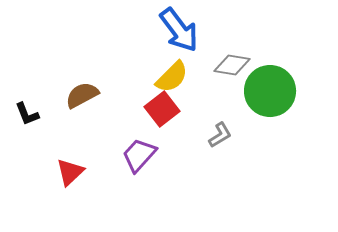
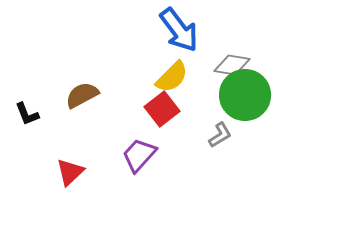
green circle: moved 25 px left, 4 px down
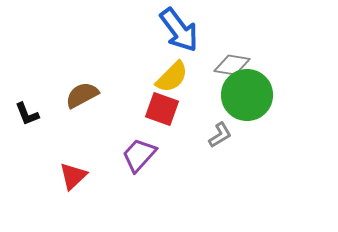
green circle: moved 2 px right
red square: rotated 32 degrees counterclockwise
red triangle: moved 3 px right, 4 px down
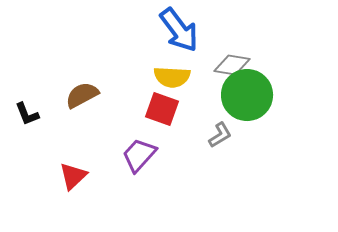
yellow semicircle: rotated 48 degrees clockwise
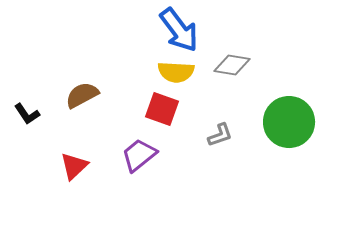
yellow semicircle: moved 4 px right, 5 px up
green circle: moved 42 px right, 27 px down
black L-shape: rotated 12 degrees counterclockwise
gray L-shape: rotated 12 degrees clockwise
purple trapezoid: rotated 9 degrees clockwise
red triangle: moved 1 px right, 10 px up
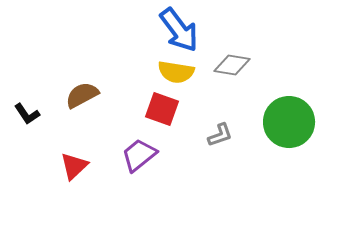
yellow semicircle: rotated 6 degrees clockwise
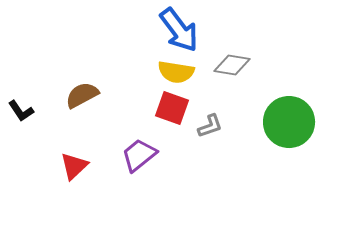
red square: moved 10 px right, 1 px up
black L-shape: moved 6 px left, 3 px up
gray L-shape: moved 10 px left, 9 px up
